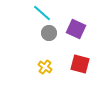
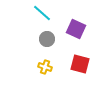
gray circle: moved 2 px left, 6 px down
yellow cross: rotated 16 degrees counterclockwise
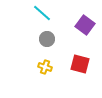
purple square: moved 9 px right, 4 px up; rotated 12 degrees clockwise
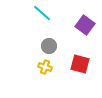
gray circle: moved 2 px right, 7 px down
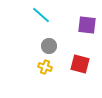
cyan line: moved 1 px left, 2 px down
purple square: moved 2 px right; rotated 30 degrees counterclockwise
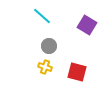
cyan line: moved 1 px right, 1 px down
purple square: rotated 24 degrees clockwise
red square: moved 3 px left, 8 px down
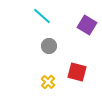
yellow cross: moved 3 px right, 15 px down; rotated 24 degrees clockwise
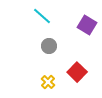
red square: rotated 30 degrees clockwise
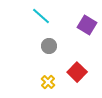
cyan line: moved 1 px left
